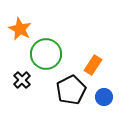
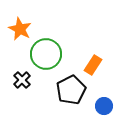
blue circle: moved 9 px down
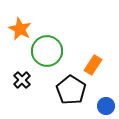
green circle: moved 1 px right, 3 px up
black pentagon: rotated 12 degrees counterclockwise
blue circle: moved 2 px right
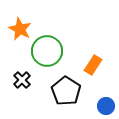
black pentagon: moved 5 px left, 1 px down
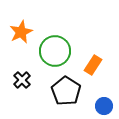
orange star: moved 1 px right, 3 px down; rotated 20 degrees clockwise
green circle: moved 8 px right
blue circle: moved 2 px left
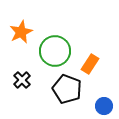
orange rectangle: moved 3 px left, 1 px up
black pentagon: moved 1 px right, 2 px up; rotated 12 degrees counterclockwise
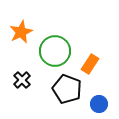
blue circle: moved 5 px left, 2 px up
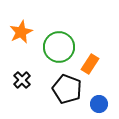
green circle: moved 4 px right, 4 px up
